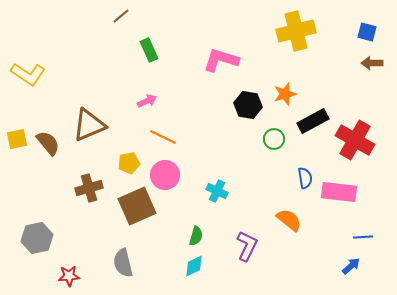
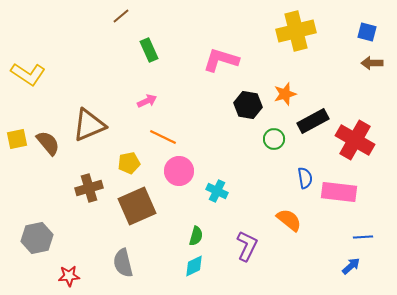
pink circle: moved 14 px right, 4 px up
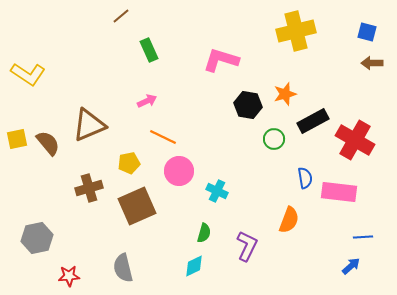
orange semicircle: rotated 72 degrees clockwise
green semicircle: moved 8 px right, 3 px up
gray semicircle: moved 5 px down
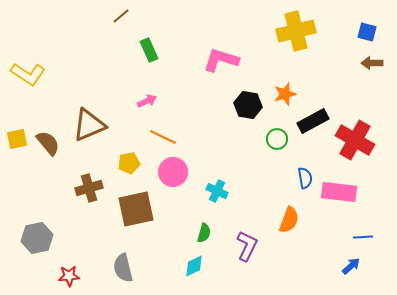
green circle: moved 3 px right
pink circle: moved 6 px left, 1 px down
brown square: moved 1 px left, 3 px down; rotated 12 degrees clockwise
